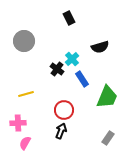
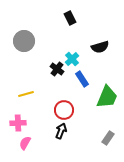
black rectangle: moved 1 px right
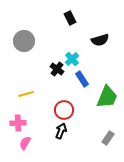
black semicircle: moved 7 px up
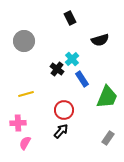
black arrow: rotated 21 degrees clockwise
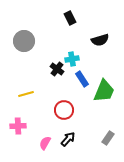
cyan cross: rotated 32 degrees clockwise
green trapezoid: moved 3 px left, 6 px up
pink cross: moved 3 px down
black arrow: moved 7 px right, 8 px down
pink semicircle: moved 20 px right
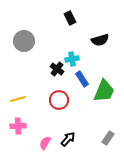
yellow line: moved 8 px left, 5 px down
red circle: moved 5 px left, 10 px up
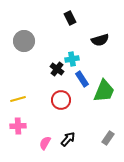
red circle: moved 2 px right
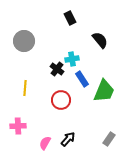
black semicircle: rotated 114 degrees counterclockwise
yellow line: moved 7 px right, 11 px up; rotated 70 degrees counterclockwise
gray rectangle: moved 1 px right, 1 px down
